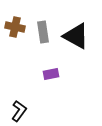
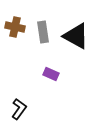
purple rectangle: rotated 35 degrees clockwise
black L-shape: moved 2 px up
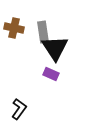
brown cross: moved 1 px left, 1 px down
black triangle: moved 21 px left, 12 px down; rotated 28 degrees clockwise
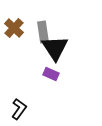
brown cross: rotated 30 degrees clockwise
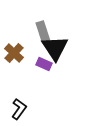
brown cross: moved 25 px down
gray rectangle: rotated 10 degrees counterclockwise
purple rectangle: moved 7 px left, 10 px up
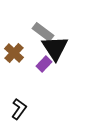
gray rectangle: rotated 35 degrees counterclockwise
purple rectangle: rotated 70 degrees counterclockwise
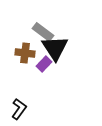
brown cross: moved 11 px right; rotated 36 degrees counterclockwise
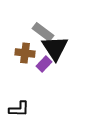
black L-shape: rotated 55 degrees clockwise
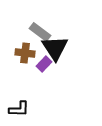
gray rectangle: moved 3 px left
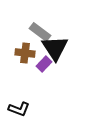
black L-shape: rotated 20 degrees clockwise
